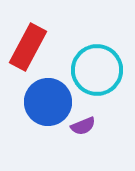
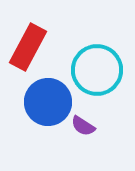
purple semicircle: rotated 55 degrees clockwise
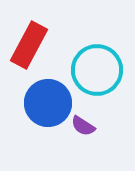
red rectangle: moved 1 px right, 2 px up
blue circle: moved 1 px down
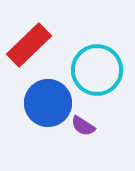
red rectangle: rotated 18 degrees clockwise
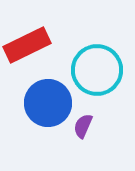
red rectangle: moved 2 px left; rotated 18 degrees clockwise
purple semicircle: rotated 80 degrees clockwise
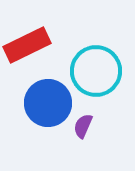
cyan circle: moved 1 px left, 1 px down
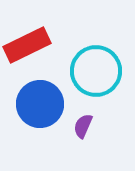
blue circle: moved 8 px left, 1 px down
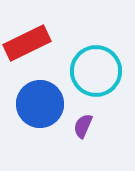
red rectangle: moved 2 px up
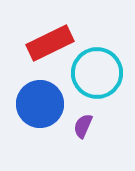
red rectangle: moved 23 px right
cyan circle: moved 1 px right, 2 px down
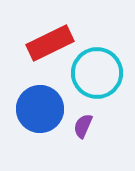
blue circle: moved 5 px down
